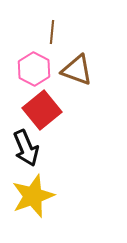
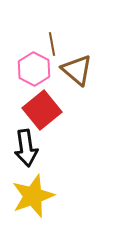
brown line: moved 12 px down; rotated 15 degrees counterclockwise
brown triangle: rotated 20 degrees clockwise
black arrow: rotated 15 degrees clockwise
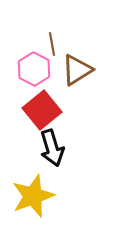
brown triangle: rotated 48 degrees clockwise
black arrow: moved 26 px right; rotated 9 degrees counterclockwise
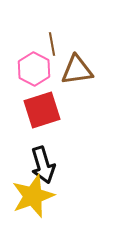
brown triangle: rotated 24 degrees clockwise
red square: rotated 21 degrees clockwise
black arrow: moved 9 px left, 17 px down
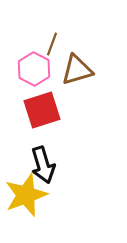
brown line: rotated 30 degrees clockwise
brown triangle: rotated 8 degrees counterclockwise
yellow star: moved 7 px left, 1 px up
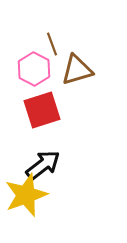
brown line: rotated 40 degrees counterclockwise
black arrow: rotated 111 degrees counterclockwise
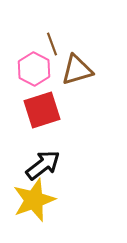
yellow star: moved 8 px right, 5 px down
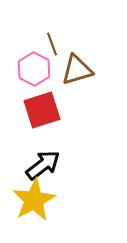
yellow star: rotated 9 degrees counterclockwise
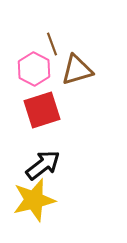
yellow star: rotated 15 degrees clockwise
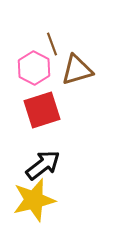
pink hexagon: moved 1 px up
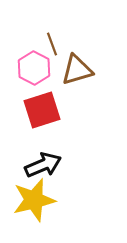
black arrow: rotated 15 degrees clockwise
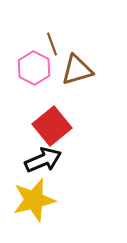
red square: moved 10 px right, 16 px down; rotated 21 degrees counterclockwise
black arrow: moved 5 px up
